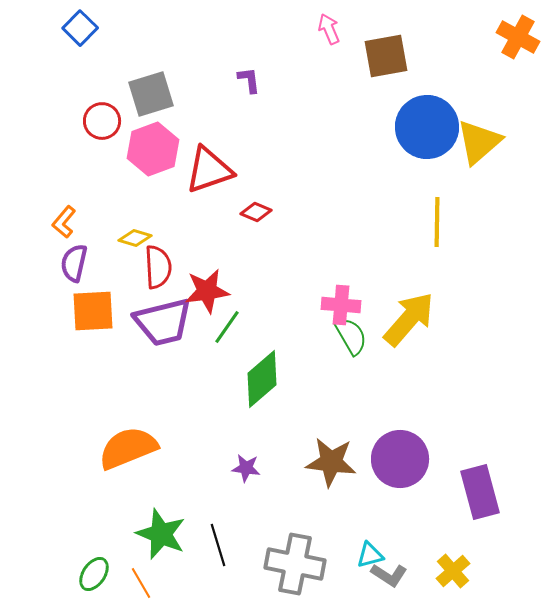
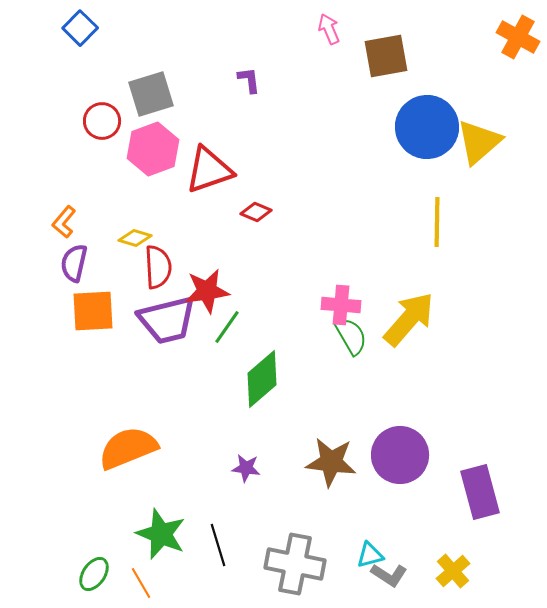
purple trapezoid: moved 4 px right, 2 px up
purple circle: moved 4 px up
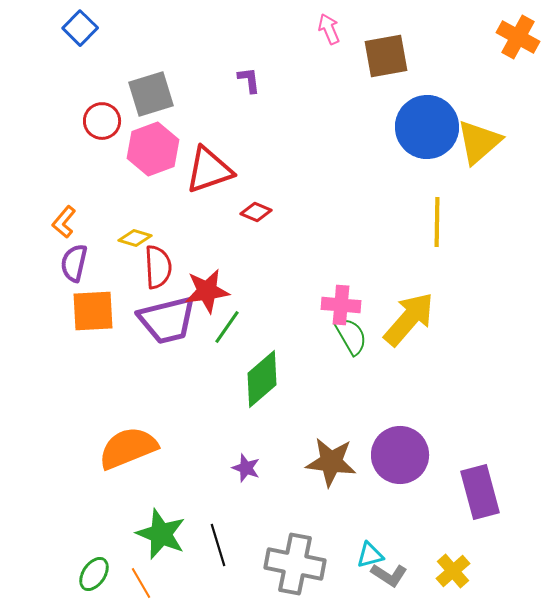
purple star: rotated 12 degrees clockwise
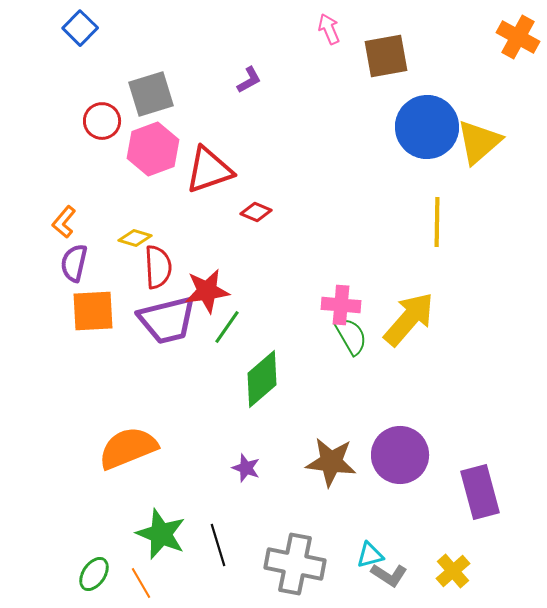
purple L-shape: rotated 68 degrees clockwise
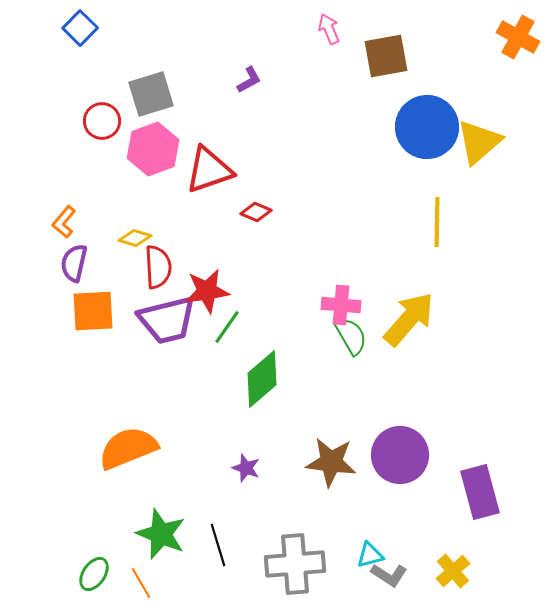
gray cross: rotated 16 degrees counterclockwise
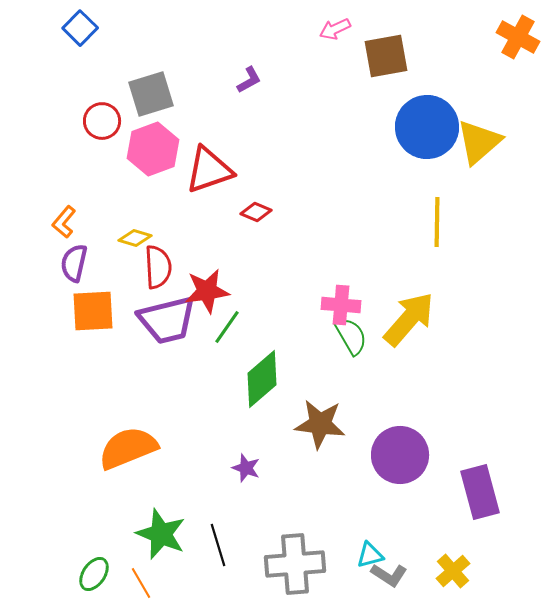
pink arrow: moved 6 px right; rotated 92 degrees counterclockwise
brown star: moved 11 px left, 38 px up
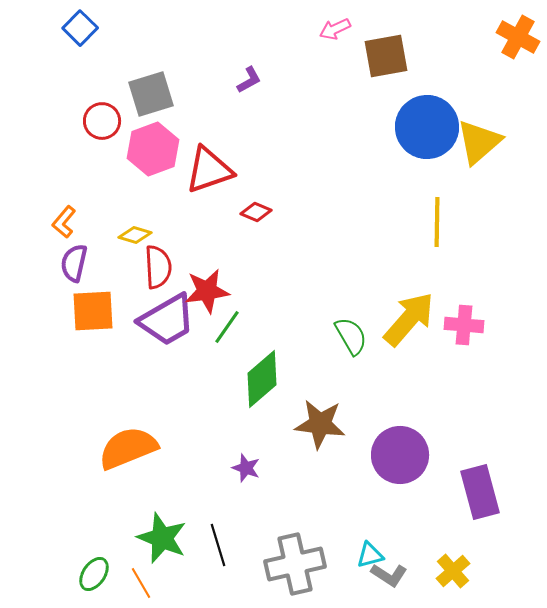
yellow diamond: moved 3 px up
pink cross: moved 123 px right, 20 px down
purple trapezoid: rotated 16 degrees counterclockwise
green star: moved 1 px right, 4 px down
gray cross: rotated 8 degrees counterclockwise
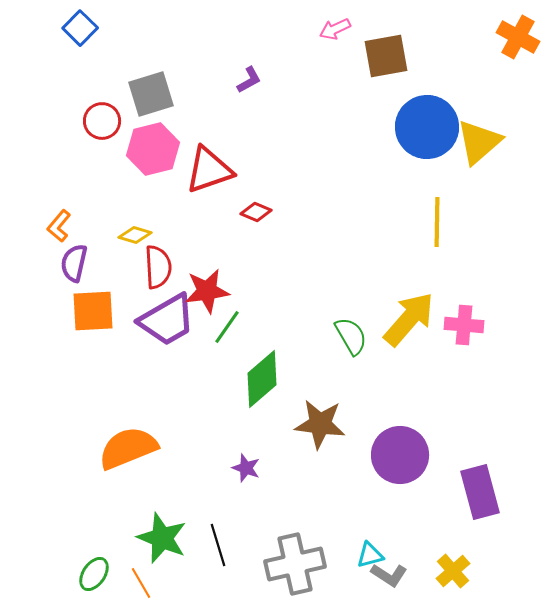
pink hexagon: rotated 6 degrees clockwise
orange L-shape: moved 5 px left, 4 px down
